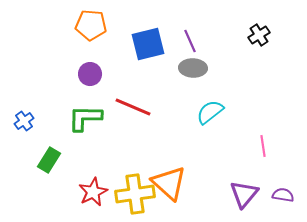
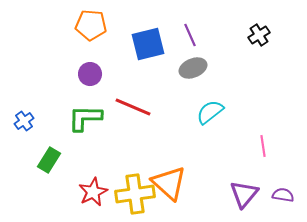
purple line: moved 6 px up
gray ellipse: rotated 24 degrees counterclockwise
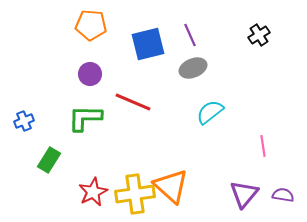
red line: moved 5 px up
blue cross: rotated 12 degrees clockwise
orange triangle: moved 2 px right, 3 px down
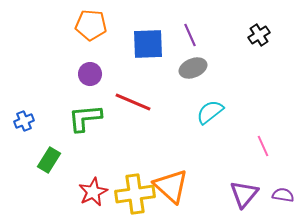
blue square: rotated 12 degrees clockwise
green L-shape: rotated 6 degrees counterclockwise
pink line: rotated 15 degrees counterclockwise
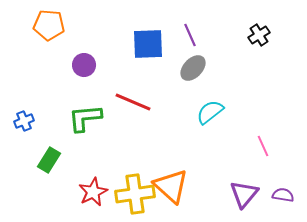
orange pentagon: moved 42 px left
gray ellipse: rotated 24 degrees counterclockwise
purple circle: moved 6 px left, 9 px up
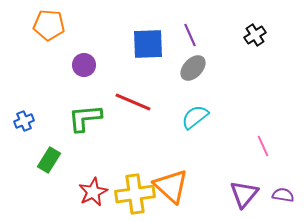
black cross: moved 4 px left
cyan semicircle: moved 15 px left, 5 px down
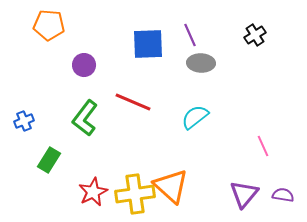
gray ellipse: moved 8 px right, 5 px up; rotated 48 degrees clockwise
green L-shape: rotated 48 degrees counterclockwise
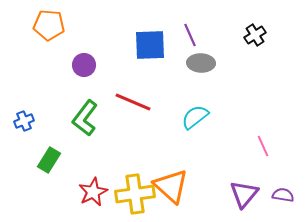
blue square: moved 2 px right, 1 px down
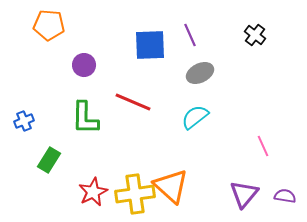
black cross: rotated 20 degrees counterclockwise
gray ellipse: moved 1 px left, 10 px down; rotated 28 degrees counterclockwise
green L-shape: rotated 36 degrees counterclockwise
purple semicircle: moved 2 px right, 1 px down
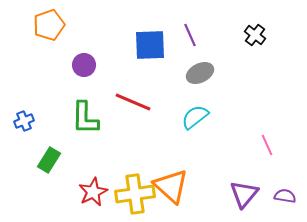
orange pentagon: rotated 24 degrees counterclockwise
pink line: moved 4 px right, 1 px up
